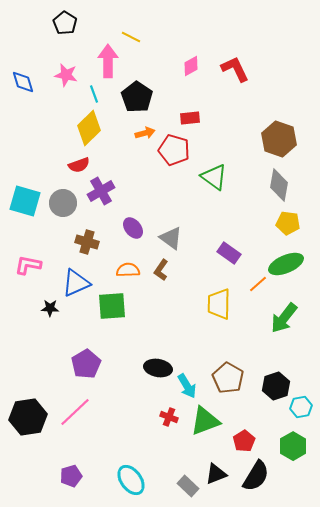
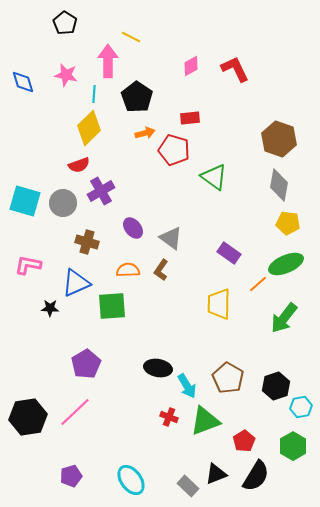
cyan line at (94, 94): rotated 24 degrees clockwise
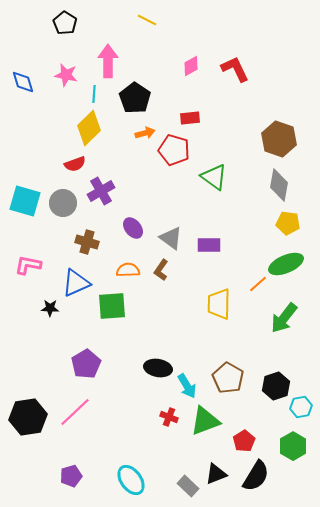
yellow line at (131, 37): moved 16 px right, 17 px up
black pentagon at (137, 97): moved 2 px left, 1 px down
red semicircle at (79, 165): moved 4 px left, 1 px up
purple rectangle at (229, 253): moved 20 px left, 8 px up; rotated 35 degrees counterclockwise
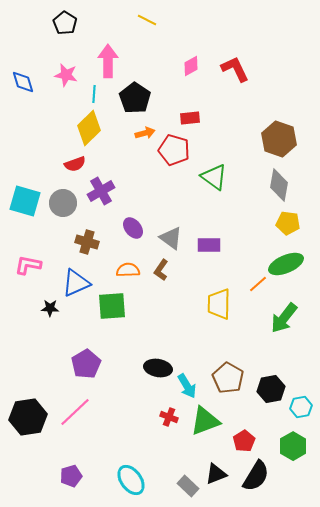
black hexagon at (276, 386): moved 5 px left, 3 px down; rotated 8 degrees clockwise
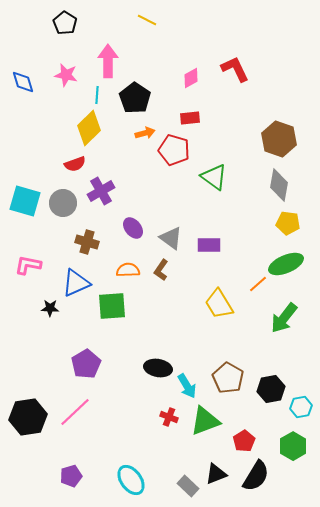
pink diamond at (191, 66): moved 12 px down
cyan line at (94, 94): moved 3 px right, 1 px down
yellow trapezoid at (219, 304): rotated 32 degrees counterclockwise
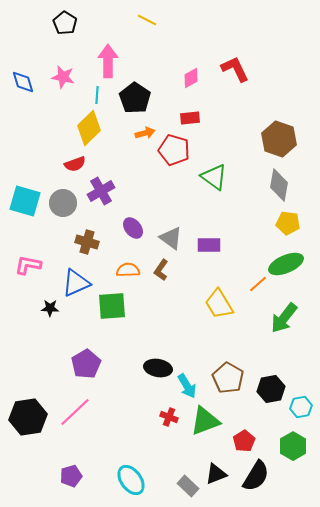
pink star at (66, 75): moved 3 px left, 2 px down
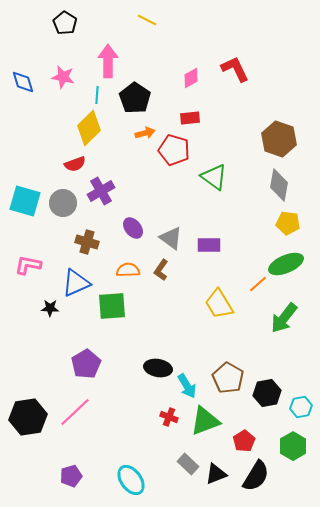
black hexagon at (271, 389): moved 4 px left, 4 px down
gray rectangle at (188, 486): moved 22 px up
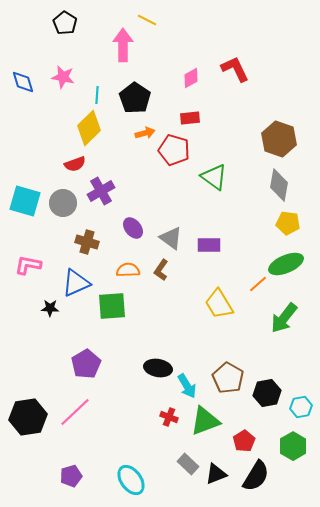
pink arrow at (108, 61): moved 15 px right, 16 px up
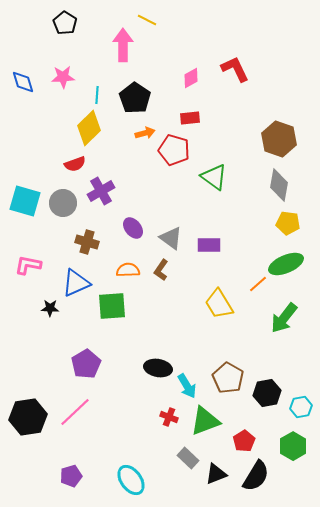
pink star at (63, 77): rotated 15 degrees counterclockwise
gray rectangle at (188, 464): moved 6 px up
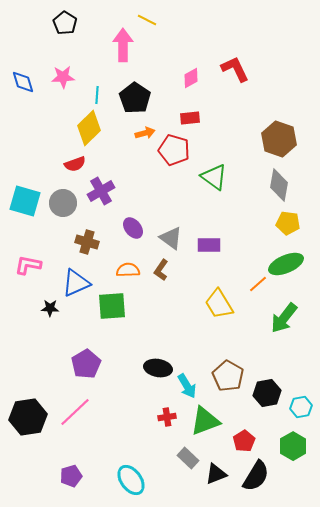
brown pentagon at (228, 378): moved 2 px up
red cross at (169, 417): moved 2 px left; rotated 30 degrees counterclockwise
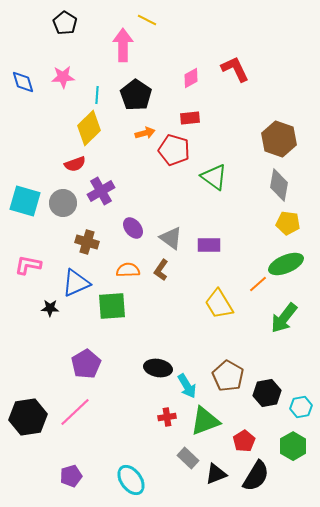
black pentagon at (135, 98): moved 1 px right, 3 px up
